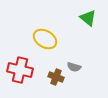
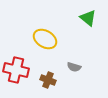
red cross: moved 4 px left
brown cross: moved 8 px left, 3 px down
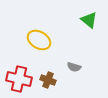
green triangle: moved 1 px right, 2 px down
yellow ellipse: moved 6 px left, 1 px down
red cross: moved 3 px right, 9 px down
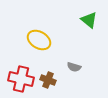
red cross: moved 2 px right
